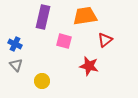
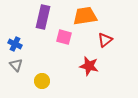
pink square: moved 4 px up
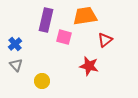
purple rectangle: moved 3 px right, 3 px down
blue cross: rotated 24 degrees clockwise
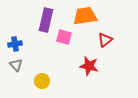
blue cross: rotated 32 degrees clockwise
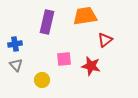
purple rectangle: moved 1 px right, 2 px down
pink square: moved 22 px down; rotated 21 degrees counterclockwise
red star: moved 2 px right
yellow circle: moved 1 px up
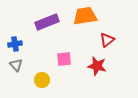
purple rectangle: rotated 55 degrees clockwise
red triangle: moved 2 px right
red star: moved 6 px right
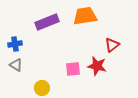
red triangle: moved 5 px right, 5 px down
pink square: moved 9 px right, 10 px down
gray triangle: rotated 16 degrees counterclockwise
yellow circle: moved 8 px down
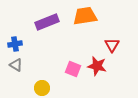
red triangle: rotated 21 degrees counterclockwise
pink square: rotated 28 degrees clockwise
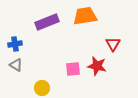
red triangle: moved 1 px right, 1 px up
pink square: rotated 28 degrees counterclockwise
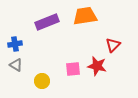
red triangle: moved 1 px down; rotated 14 degrees clockwise
yellow circle: moved 7 px up
